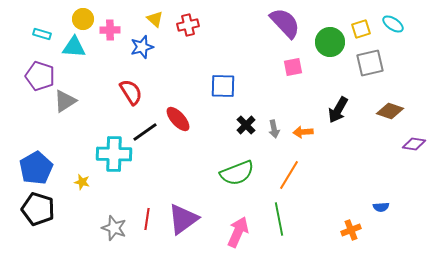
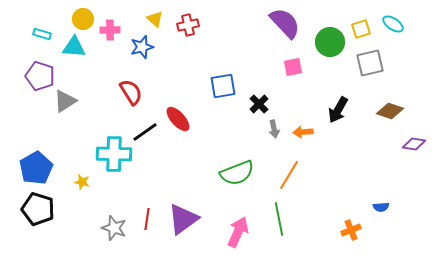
blue square: rotated 12 degrees counterclockwise
black cross: moved 13 px right, 21 px up
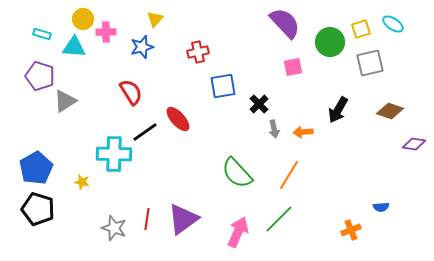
yellow triangle: rotated 30 degrees clockwise
red cross: moved 10 px right, 27 px down
pink cross: moved 4 px left, 2 px down
green semicircle: rotated 68 degrees clockwise
green line: rotated 56 degrees clockwise
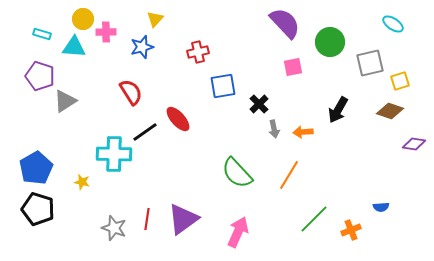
yellow square: moved 39 px right, 52 px down
green line: moved 35 px right
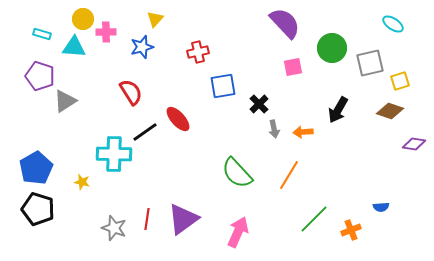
green circle: moved 2 px right, 6 px down
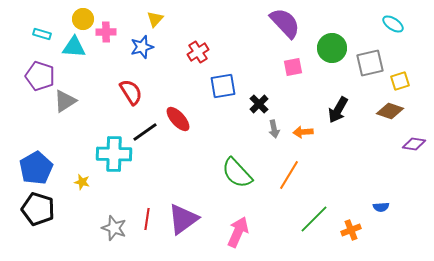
red cross: rotated 20 degrees counterclockwise
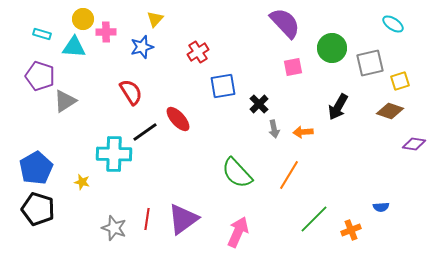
black arrow: moved 3 px up
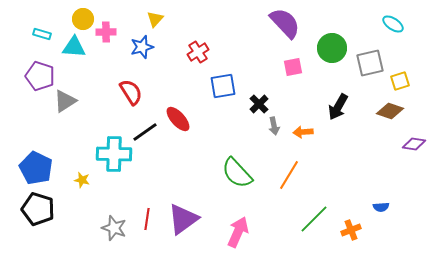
gray arrow: moved 3 px up
blue pentagon: rotated 16 degrees counterclockwise
yellow star: moved 2 px up
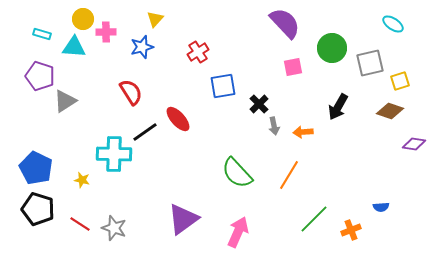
red line: moved 67 px left, 5 px down; rotated 65 degrees counterclockwise
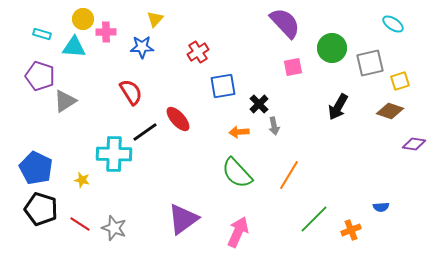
blue star: rotated 15 degrees clockwise
orange arrow: moved 64 px left
black pentagon: moved 3 px right
